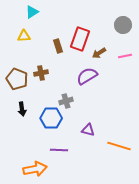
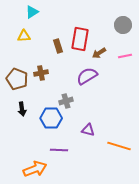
red rectangle: rotated 10 degrees counterclockwise
orange arrow: rotated 10 degrees counterclockwise
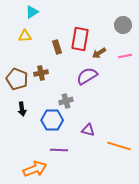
yellow triangle: moved 1 px right
brown rectangle: moved 1 px left, 1 px down
blue hexagon: moved 1 px right, 2 px down
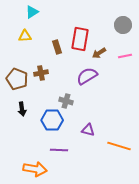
gray cross: rotated 32 degrees clockwise
orange arrow: rotated 30 degrees clockwise
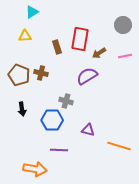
brown cross: rotated 24 degrees clockwise
brown pentagon: moved 2 px right, 4 px up
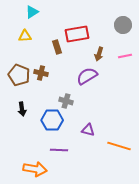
red rectangle: moved 3 px left, 5 px up; rotated 70 degrees clockwise
brown arrow: moved 1 px down; rotated 40 degrees counterclockwise
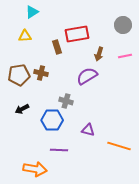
brown pentagon: rotated 30 degrees counterclockwise
black arrow: rotated 72 degrees clockwise
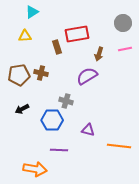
gray circle: moved 2 px up
pink line: moved 7 px up
orange line: rotated 10 degrees counterclockwise
